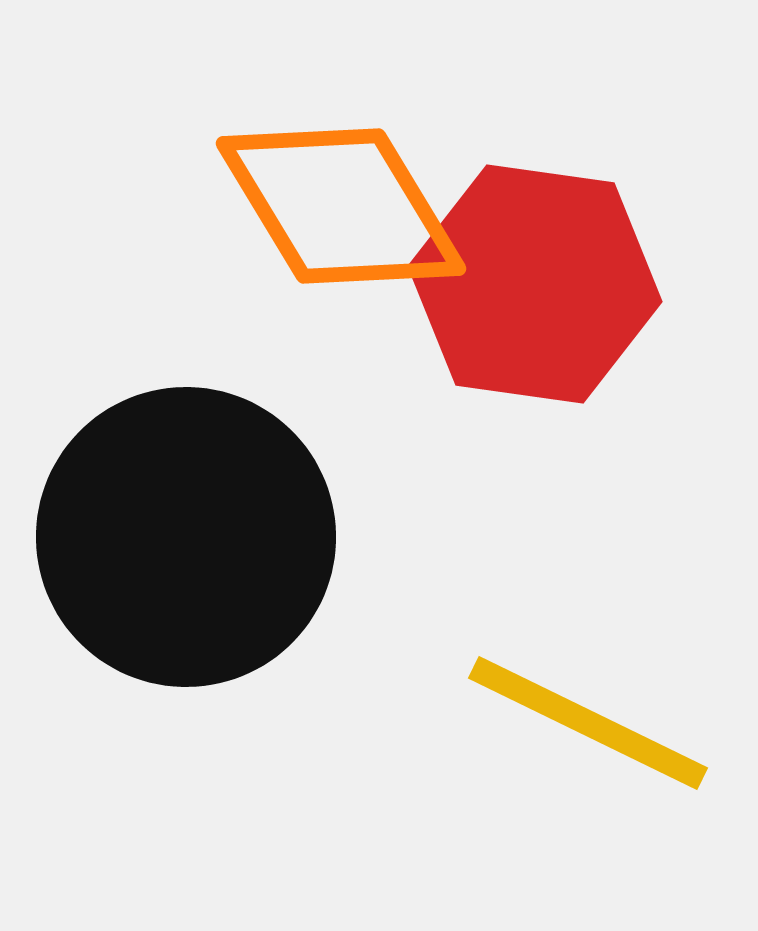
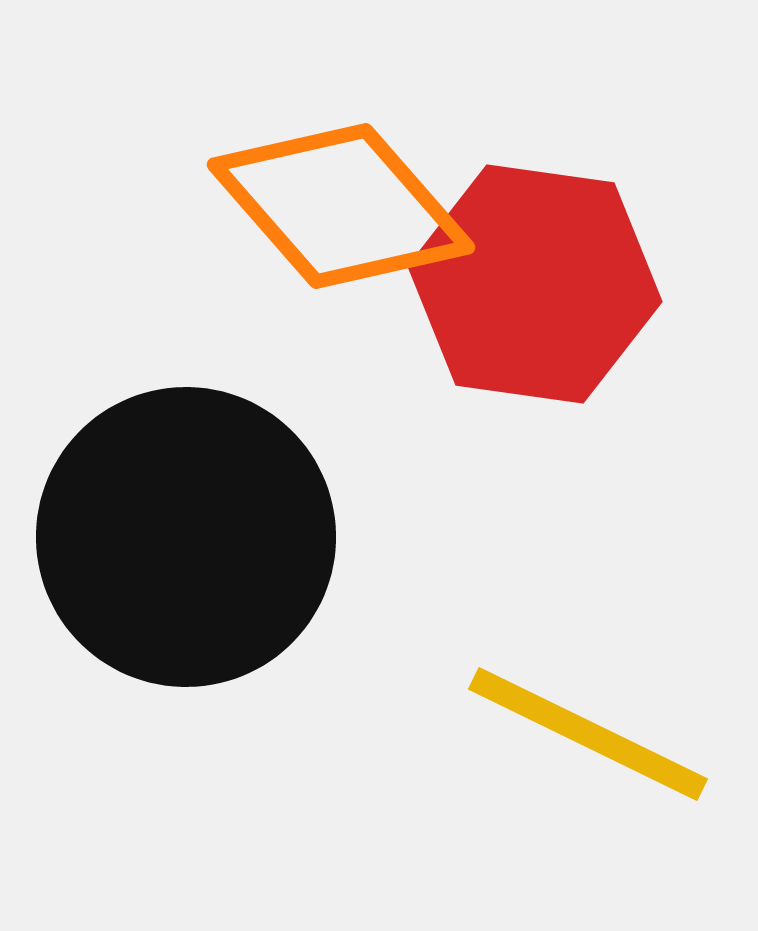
orange diamond: rotated 10 degrees counterclockwise
yellow line: moved 11 px down
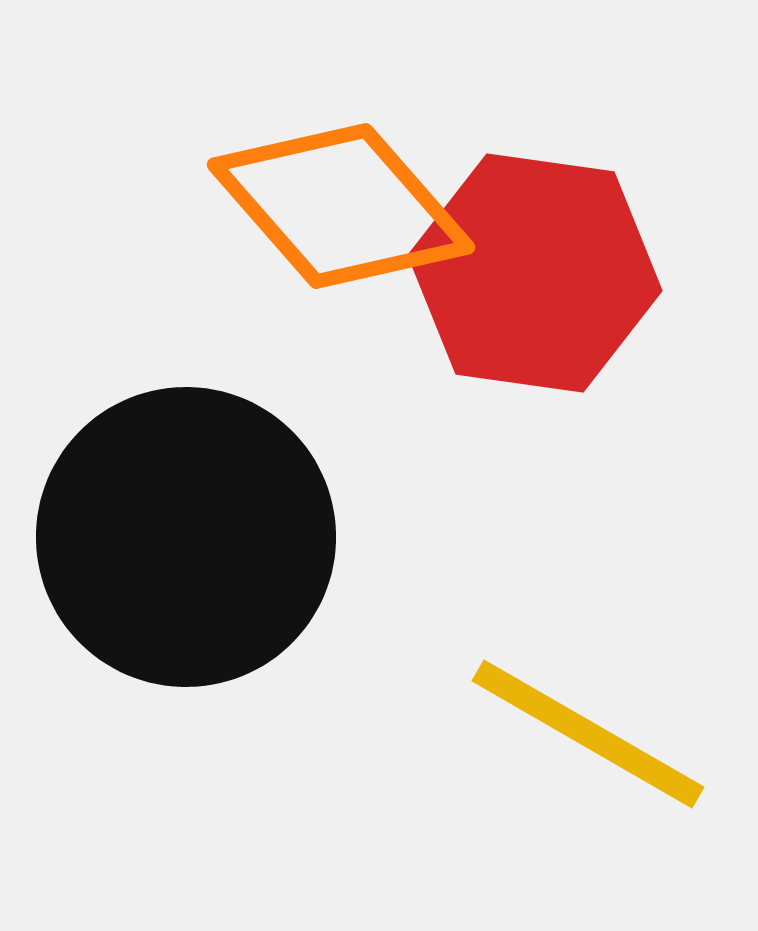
red hexagon: moved 11 px up
yellow line: rotated 4 degrees clockwise
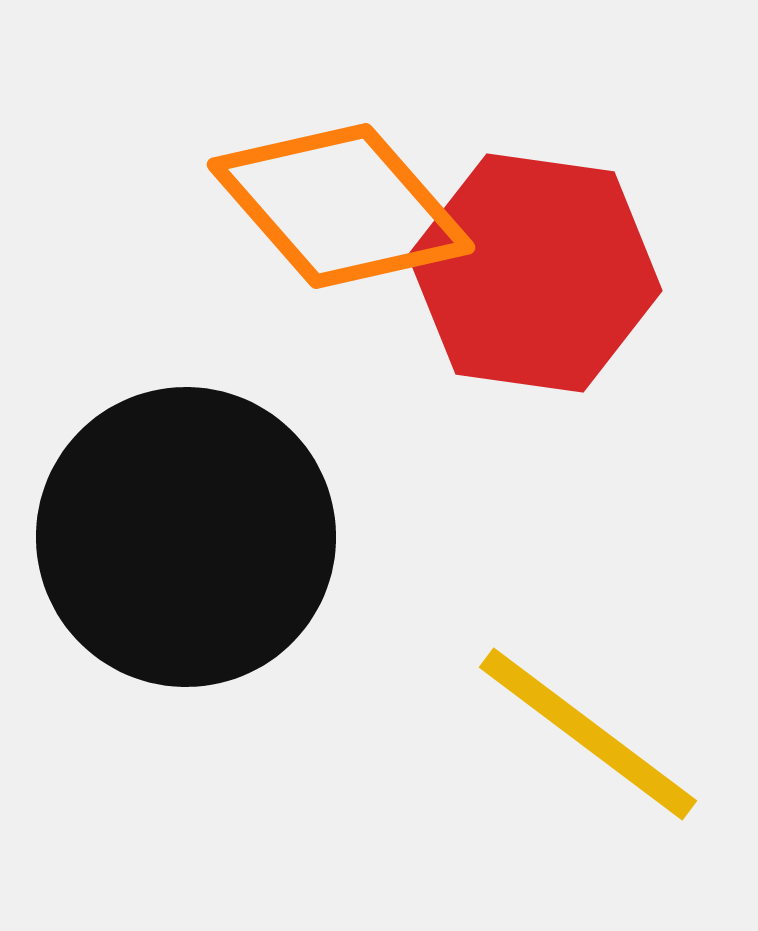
yellow line: rotated 7 degrees clockwise
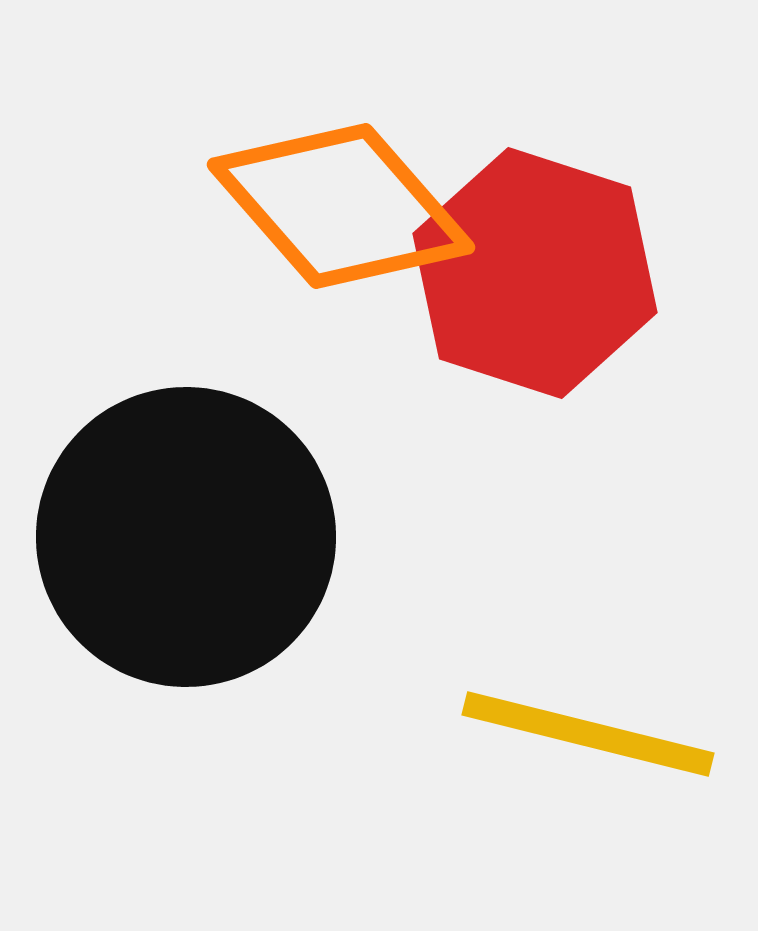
red hexagon: rotated 10 degrees clockwise
yellow line: rotated 23 degrees counterclockwise
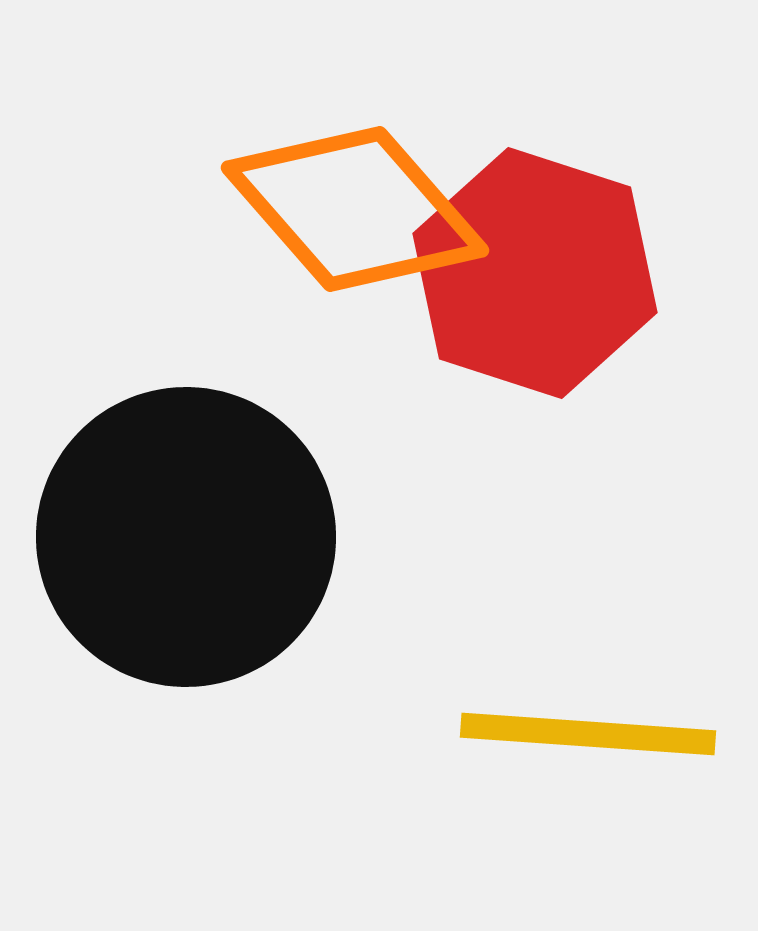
orange diamond: moved 14 px right, 3 px down
yellow line: rotated 10 degrees counterclockwise
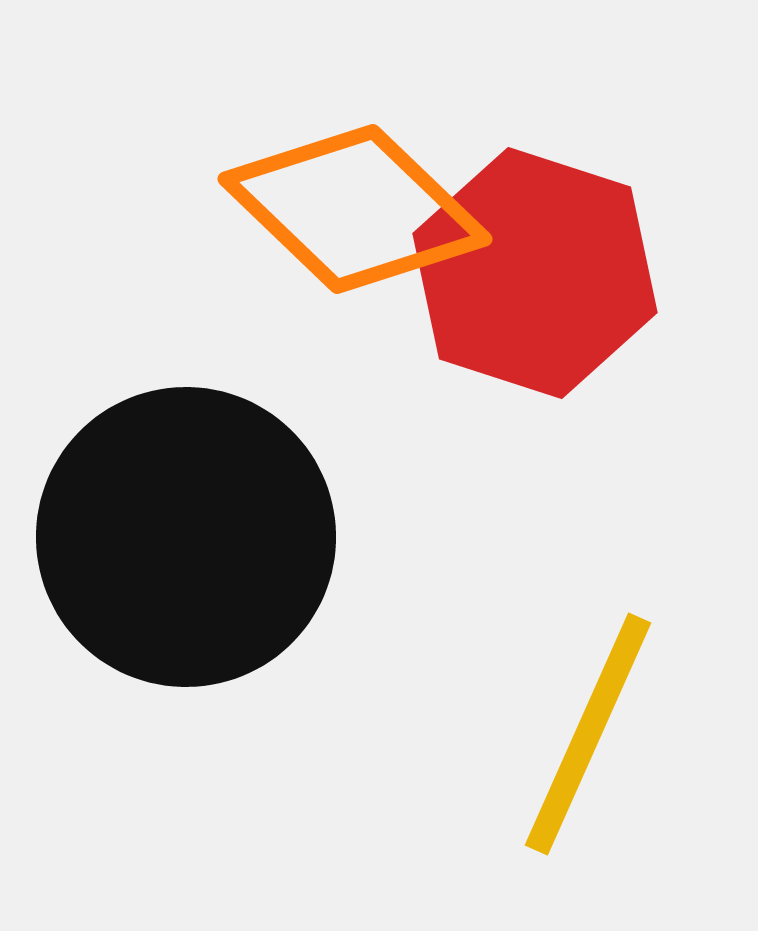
orange diamond: rotated 5 degrees counterclockwise
yellow line: rotated 70 degrees counterclockwise
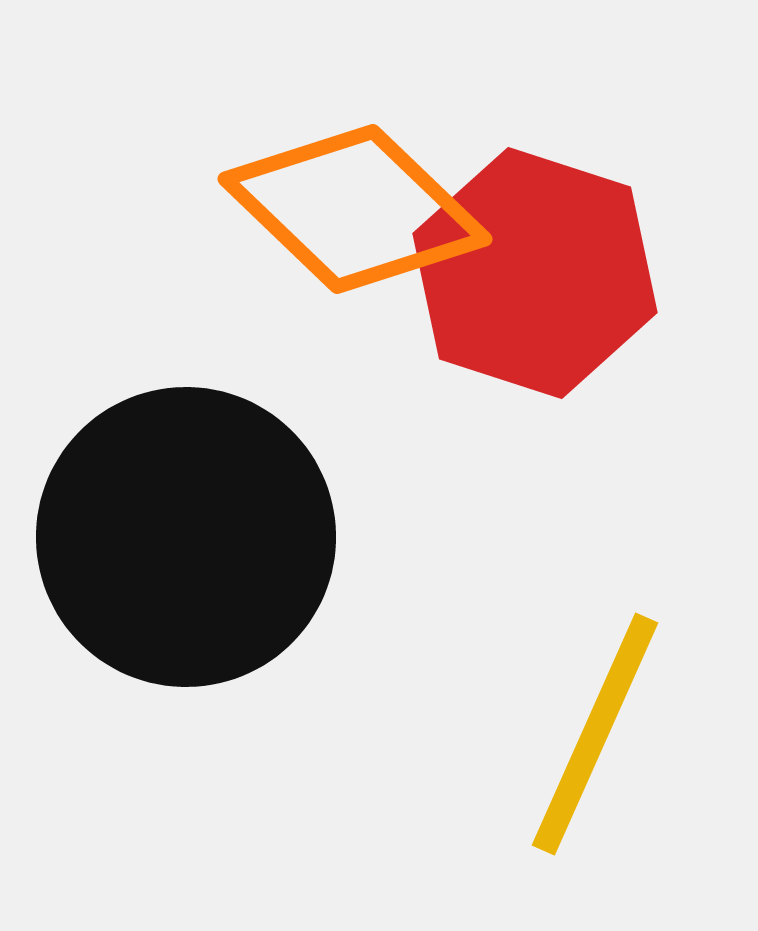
yellow line: moved 7 px right
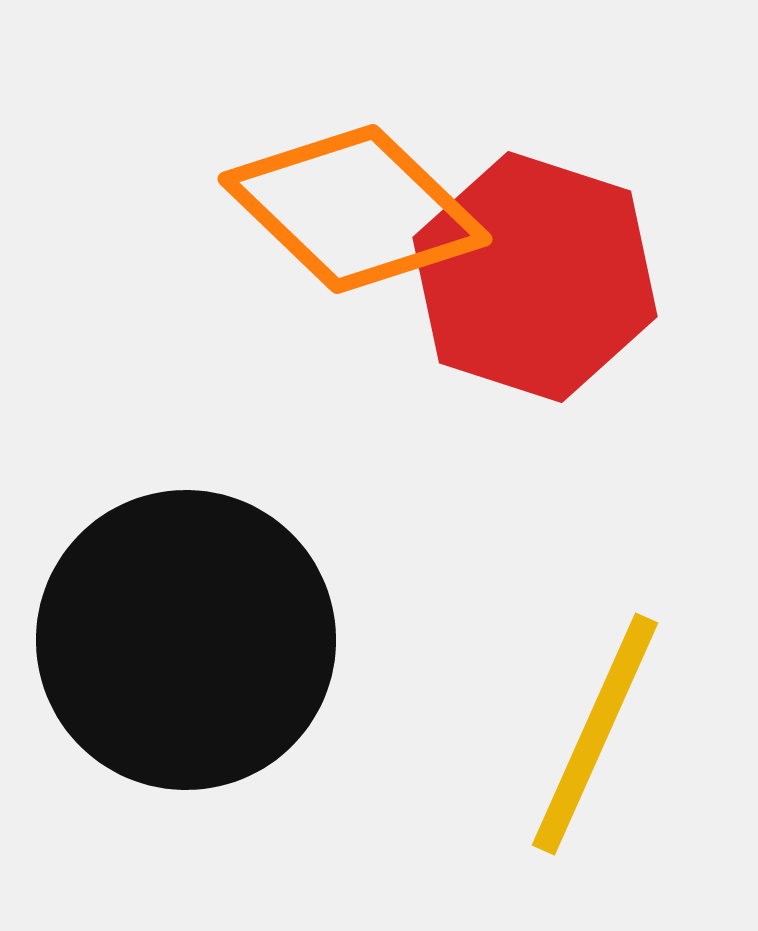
red hexagon: moved 4 px down
black circle: moved 103 px down
